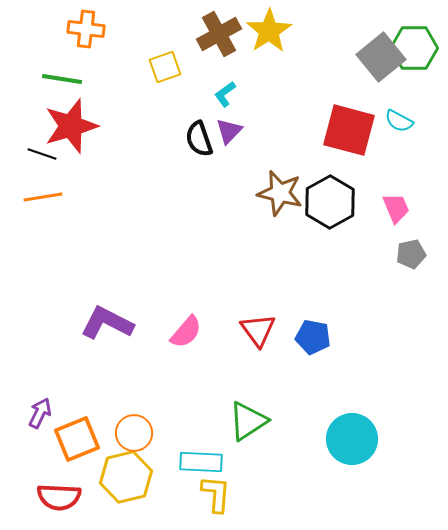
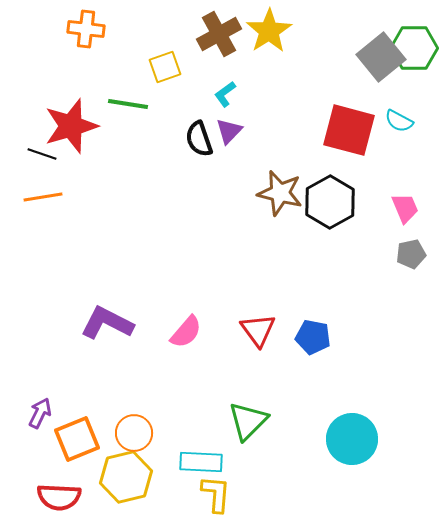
green line: moved 66 px right, 25 px down
pink trapezoid: moved 9 px right
green triangle: rotated 12 degrees counterclockwise
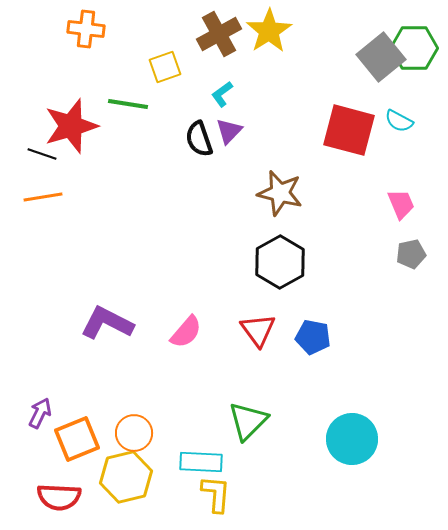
cyan L-shape: moved 3 px left
black hexagon: moved 50 px left, 60 px down
pink trapezoid: moved 4 px left, 4 px up
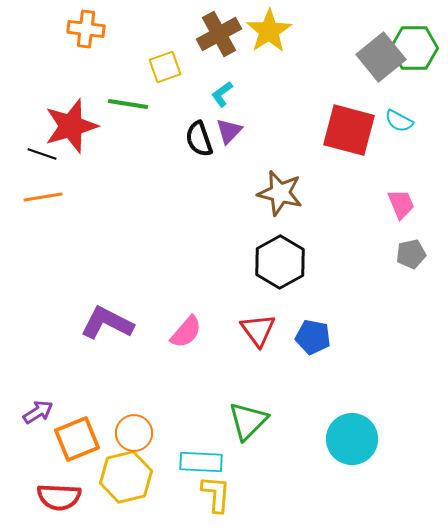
purple arrow: moved 2 px left, 1 px up; rotated 32 degrees clockwise
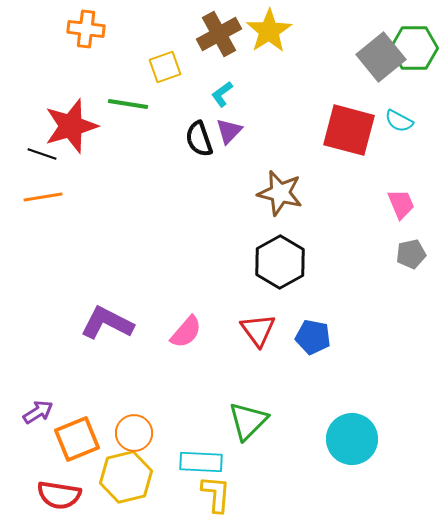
red semicircle: moved 2 px up; rotated 6 degrees clockwise
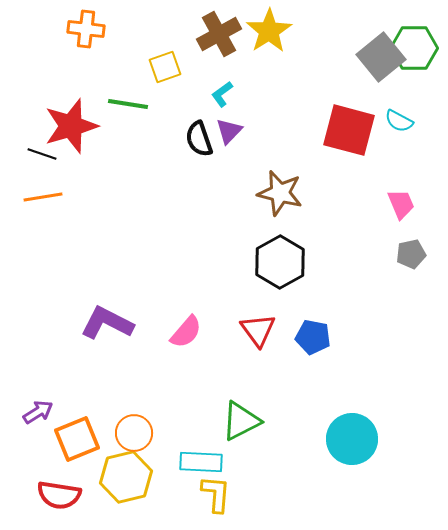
green triangle: moved 7 px left; rotated 18 degrees clockwise
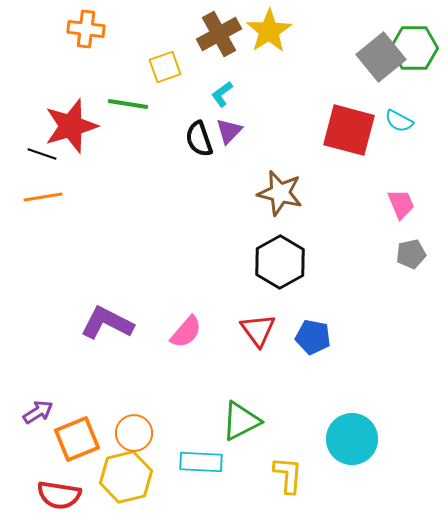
yellow L-shape: moved 72 px right, 19 px up
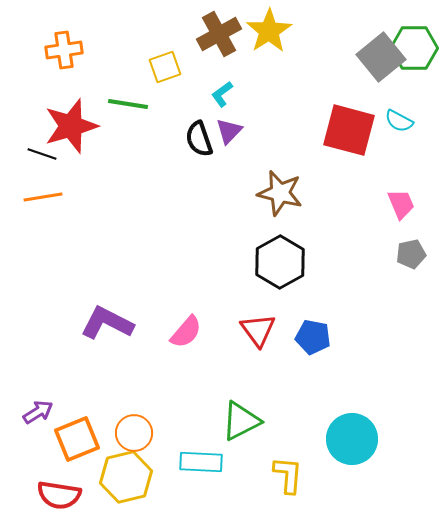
orange cross: moved 22 px left, 21 px down; rotated 15 degrees counterclockwise
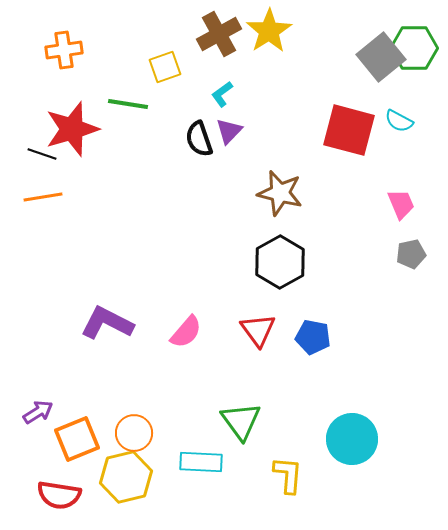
red star: moved 1 px right, 3 px down
green triangle: rotated 39 degrees counterclockwise
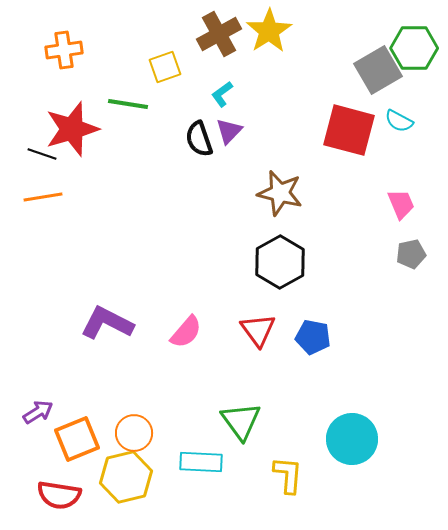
gray square: moved 3 px left, 13 px down; rotated 9 degrees clockwise
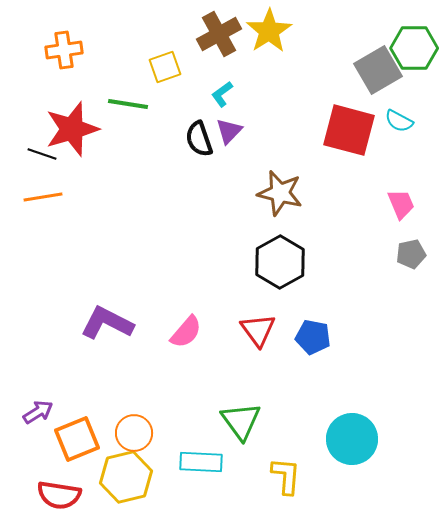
yellow L-shape: moved 2 px left, 1 px down
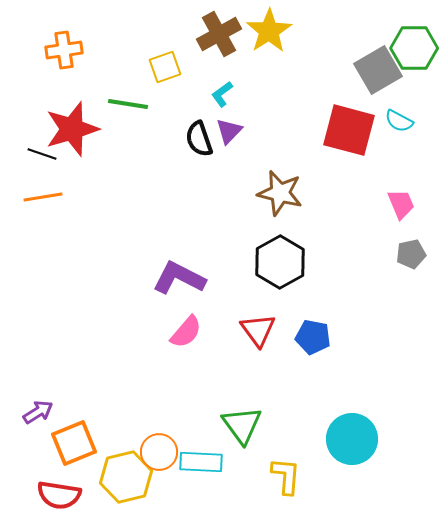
purple L-shape: moved 72 px right, 45 px up
green triangle: moved 1 px right, 4 px down
orange circle: moved 25 px right, 19 px down
orange square: moved 3 px left, 4 px down
